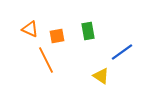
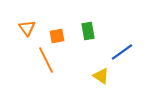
orange triangle: moved 3 px left, 1 px up; rotated 30 degrees clockwise
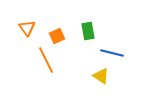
orange square: rotated 14 degrees counterclockwise
blue line: moved 10 px left, 1 px down; rotated 50 degrees clockwise
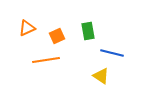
orange triangle: rotated 42 degrees clockwise
orange line: rotated 72 degrees counterclockwise
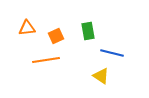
orange triangle: rotated 18 degrees clockwise
orange square: moved 1 px left
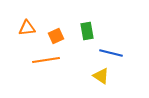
green rectangle: moved 1 px left
blue line: moved 1 px left
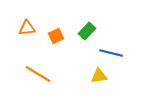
green rectangle: rotated 54 degrees clockwise
orange line: moved 8 px left, 14 px down; rotated 40 degrees clockwise
yellow triangle: moved 2 px left; rotated 42 degrees counterclockwise
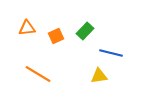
green rectangle: moved 2 px left
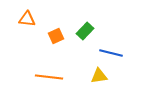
orange triangle: moved 9 px up; rotated 12 degrees clockwise
orange line: moved 11 px right, 3 px down; rotated 24 degrees counterclockwise
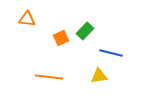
orange square: moved 5 px right, 2 px down
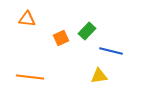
green rectangle: moved 2 px right
blue line: moved 2 px up
orange line: moved 19 px left
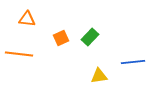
green rectangle: moved 3 px right, 6 px down
blue line: moved 22 px right, 11 px down; rotated 20 degrees counterclockwise
orange line: moved 11 px left, 23 px up
